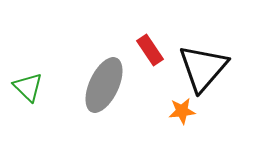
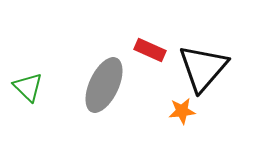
red rectangle: rotated 32 degrees counterclockwise
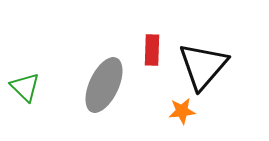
red rectangle: moved 2 px right; rotated 68 degrees clockwise
black triangle: moved 2 px up
green triangle: moved 3 px left
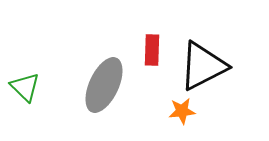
black triangle: rotated 22 degrees clockwise
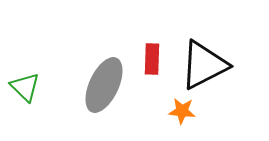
red rectangle: moved 9 px down
black triangle: moved 1 px right, 1 px up
orange star: rotated 12 degrees clockwise
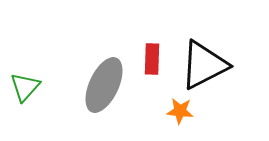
green triangle: rotated 28 degrees clockwise
orange star: moved 2 px left
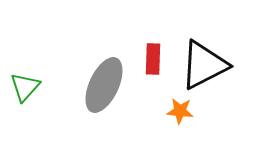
red rectangle: moved 1 px right
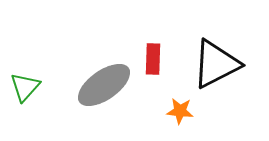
black triangle: moved 12 px right, 1 px up
gray ellipse: rotated 30 degrees clockwise
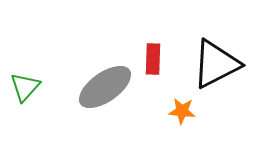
gray ellipse: moved 1 px right, 2 px down
orange star: moved 2 px right
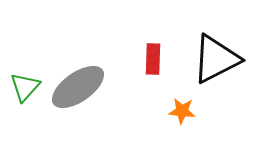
black triangle: moved 5 px up
gray ellipse: moved 27 px left
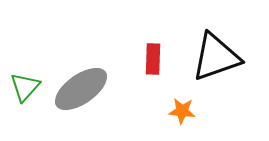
black triangle: moved 2 px up; rotated 8 degrees clockwise
gray ellipse: moved 3 px right, 2 px down
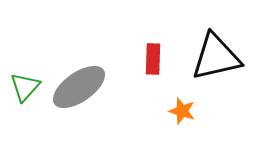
black triangle: rotated 6 degrees clockwise
gray ellipse: moved 2 px left, 2 px up
orange star: rotated 12 degrees clockwise
